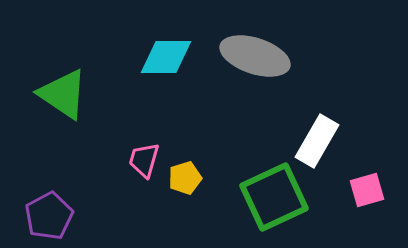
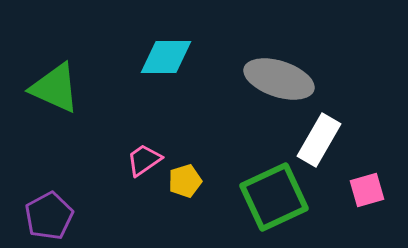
gray ellipse: moved 24 px right, 23 px down
green triangle: moved 8 px left, 6 px up; rotated 10 degrees counterclockwise
white rectangle: moved 2 px right, 1 px up
pink trapezoid: rotated 39 degrees clockwise
yellow pentagon: moved 3 px down
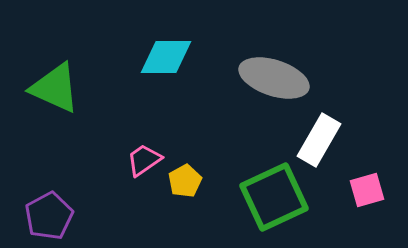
gray ellipse: moved 5 px left, 1 px up
yellow pentagon: rotated 12 degrees counterclockwise
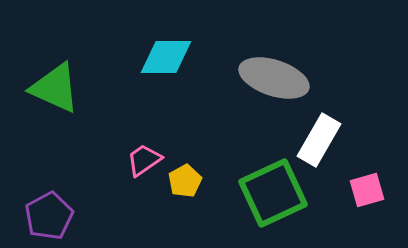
green square: moved 1 px left, 4 px up
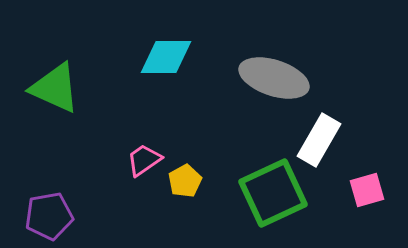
purple pentagon: rotated 18 degrees clockwise
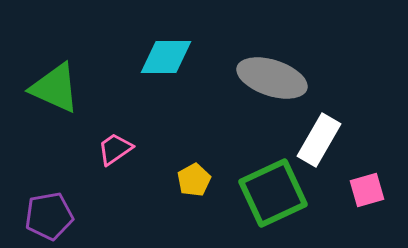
gray ellipse: moved 2 px left
pink trapezoid: moved 29 px left, 11 px up
yellow pentagon: moved 9 px right, 1 px up
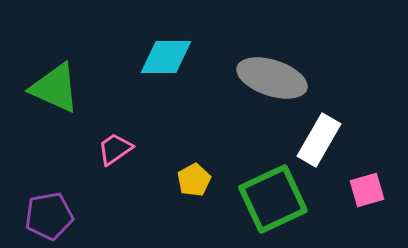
green square: moved 6 px down
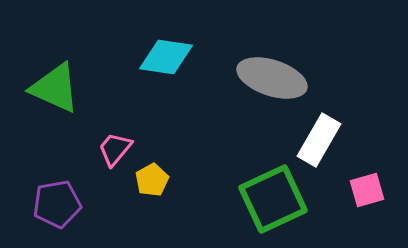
cyan diamond: rotated 8 degrees clockwise
pink trapezoid: rotated 15 degrees counterclockwise
yellow pentagon: moved 42 px left
purple pentagon: moved 8 px right, 12 px up
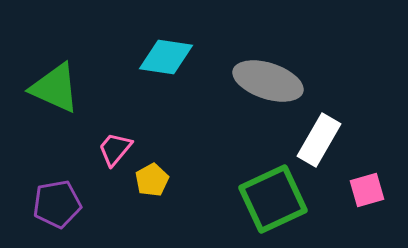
gray ellipse: moved 4 px left, 3 px down
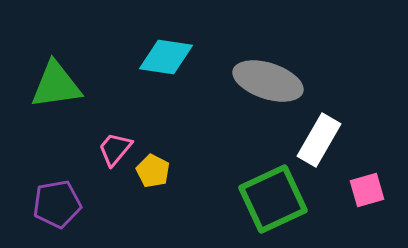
green triangle: moved 1 px right, 3 px up; rotated 32 degrees counterclockwise
yellow pentagon: moved 1 px right, 9 px up; rotated 16 degrees counterclockwise
